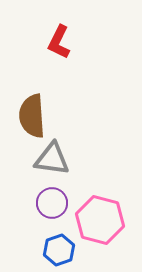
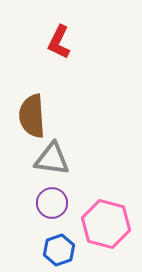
pink hexagon: moved 6 px right, 4 px down
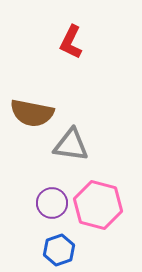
red L-shape: moved 12 px right
brown semicircle: moved 3 px up; rotated 75 degrees counterclockwise
gray triangle: moved 19 px right, 14 px up
pink hexagon: moved 8 px left, 19 px up
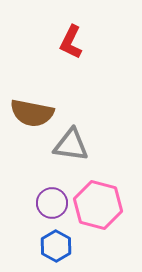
blue hexagon: moved 3 px left, 4 px up; rotated 12 degrees counterclockwise
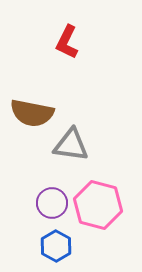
red L-shape: moved 4 px left
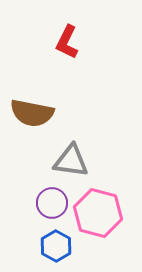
gray triangle: moved 16 px down
pink hexagon: moved 8 px down
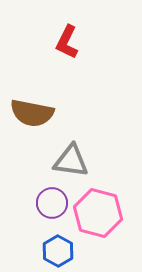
blue hexagon: moved 2 px right, 5 px down
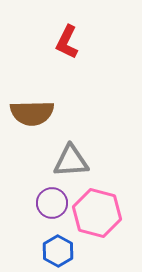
brown semicircle: rotated 12 degrees counterclockwise
gray triangle: rotated 12 degrees counterclockwise
pink hexagon: moved 1 px left
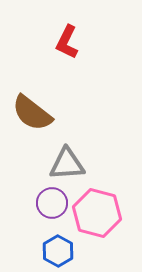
brown semicircle: rotated 39 degrees clockwise
gray triangle: moved 4 px left, 3 px down
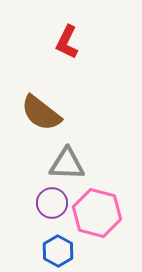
brown semicircle: moved 9 px right
gray triangle: rotated 6 degrees clockwise
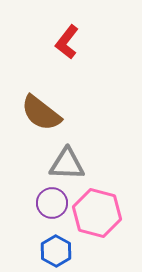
red L-shape: rotated 12 degrees clockwise
blue hexagon: moved 2 px left
